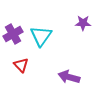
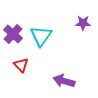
purple cross: rotated 18 degrees counterclockwise
purple arrow: moved 5 px left, 4 px down
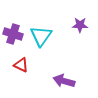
purple star: moved 3 px left, 2 px down
purple cross: rotated 24 degrees counterclockwise
red triangle: rotated 21 degrees counterclockwise
